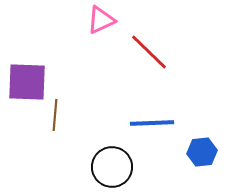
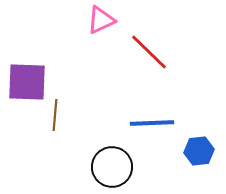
blue hexagon: moved 3 px left, 1 px up
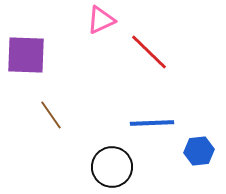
purple square: moved 1 px left, 27 px up
brown line: moved 4 px left; rotated 40 degrees counterclockwise
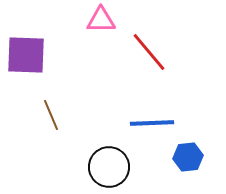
pink triangle: rotated 24 degrees clockwise
red line: rotated 6 degrees clockwise
brown line: rotated 12 degrees clockwise
blue hexagon: moved 11 px left, 6 px down
black circle: moved 3 px left
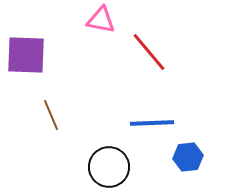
pink triangle: rotated 12 degrees clockwise
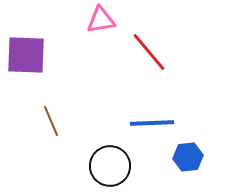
pink triangle: rotated 20 degrees counterclockwise
brown line: moved 6 px down
black circle: moved 1 px right, 1 px up
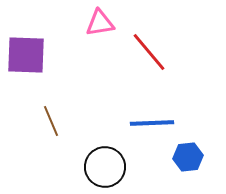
pink triangle: moved 1 px left, 3 px down
black circle: moved 5 px left, 1 px down
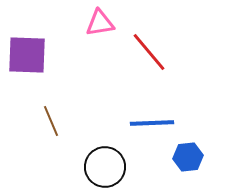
purple square: moved 1 px right
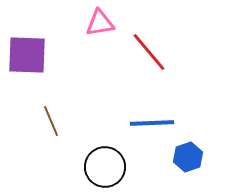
blue hexagon: rotated 12 degrees counterclockwise
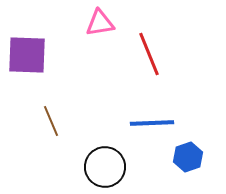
red line: moved 2 px down; rotated 18 degrees clockwise
